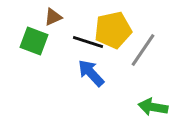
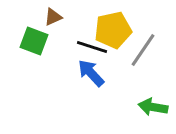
black line: moved 4 px right, 5 px down
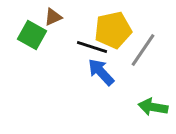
green square: moved 2 px left, 6 px up; rotated 8 degrees clockwise
blue arrow: moved 10 px right, 1 px up
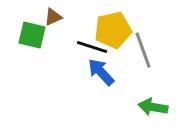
green square: rotated 16 degrees counterclockwise
gray line: rotated 54 degrees counterclockwise
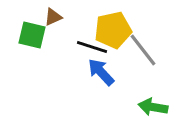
gray line: rotated 18 degrees counterclockwise
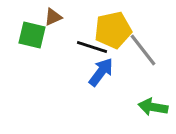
blue arrow: rotated 80 degrees clockwise
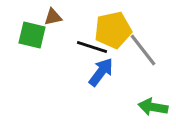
brown triangle: rotated 12 degrees clockwise
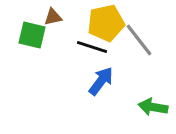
yellow pentagon: moved 7 px left, 7 px up
gray line: moved 4 px left, 10 px up
blue arrow: moved 9 px down
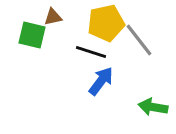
black line: moved 1 px left, 5 px down
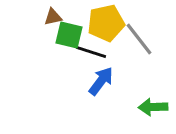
green square: moved 37 px right
gray line: moved 1 px up
green arrow: rotated 12 degrees counterclockwise
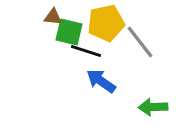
brown triangle: rotated 18 degrees clockwise
green square: moved 3 px up
gray line: moved 1 px right, 3 px down
black line: moved 5 px left, 1 px up
blue arrow: rotated 92 degrees counterclockwise
